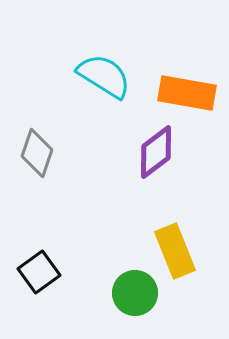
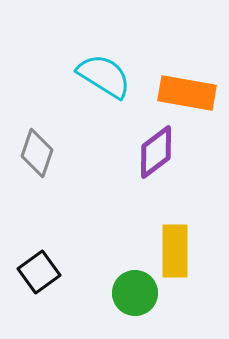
yellow rectangle: rotated 22 degrees clockwise
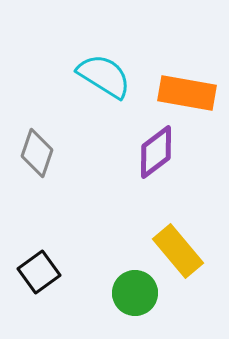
yellow rectangle: moved 3 px right; rotated 40 degrees counterclockwise
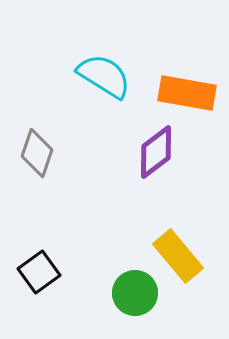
yellow rectangle: moved 5 px down
